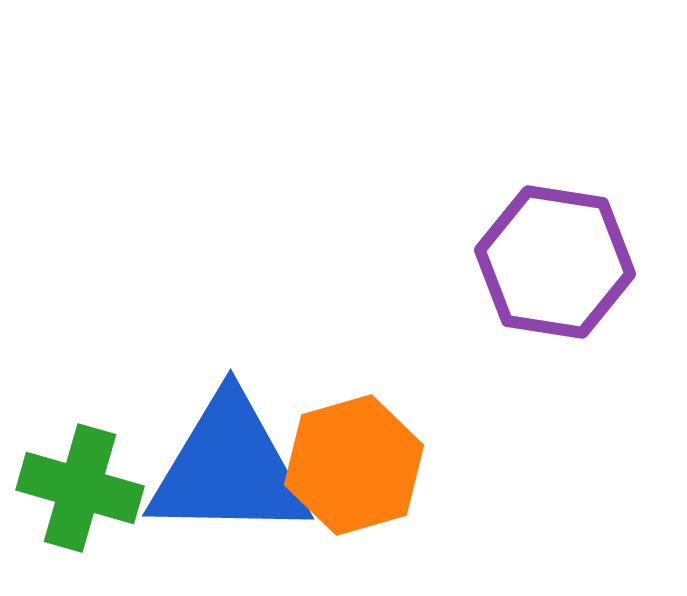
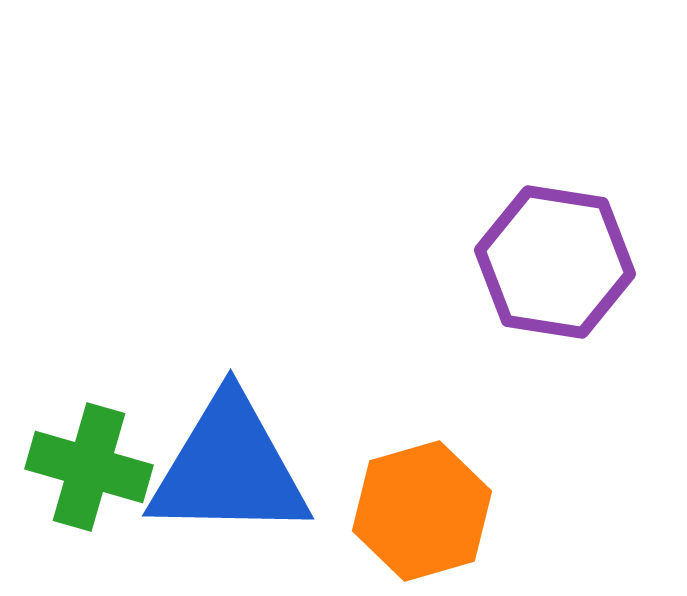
orange hexagon: moved 68 px right, 46 px down
green cross: moved 9 px right, 21 px up
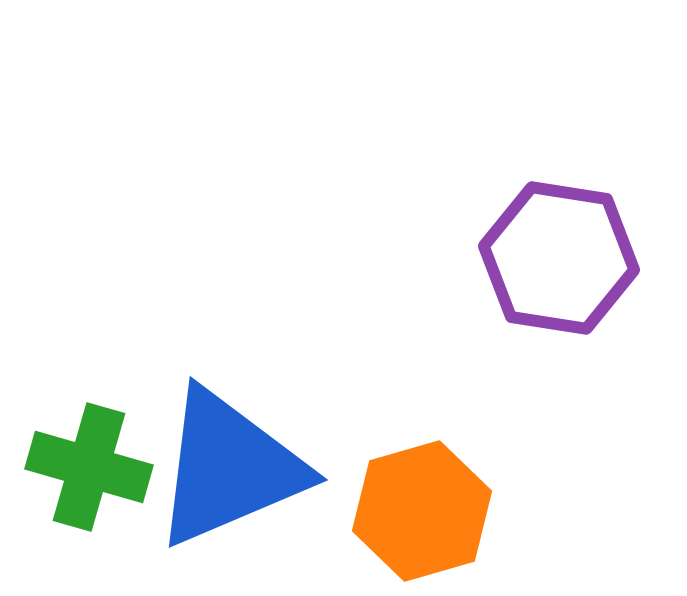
purple hexagon: moved 4 px right, 4 px up
blue triangle: rotated 24 degrees counterclockwise
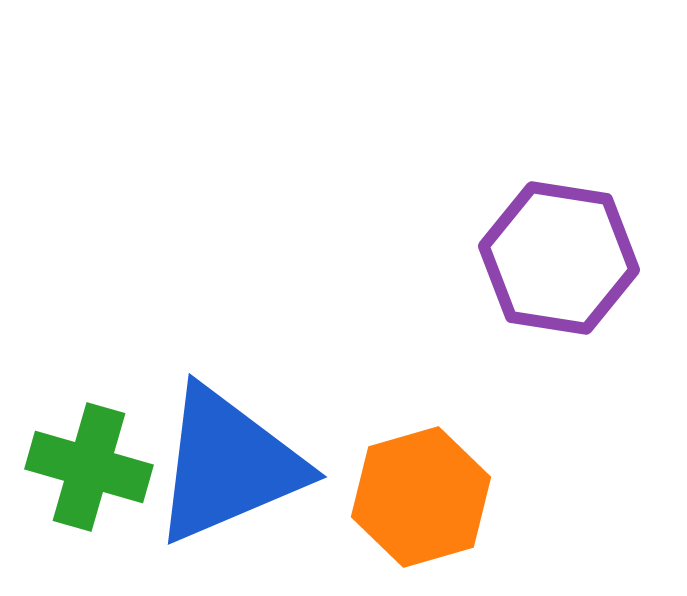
blue triangle: moved 1 px left, 3 px up
orange hexagon: moved 1 px left, 14 px up
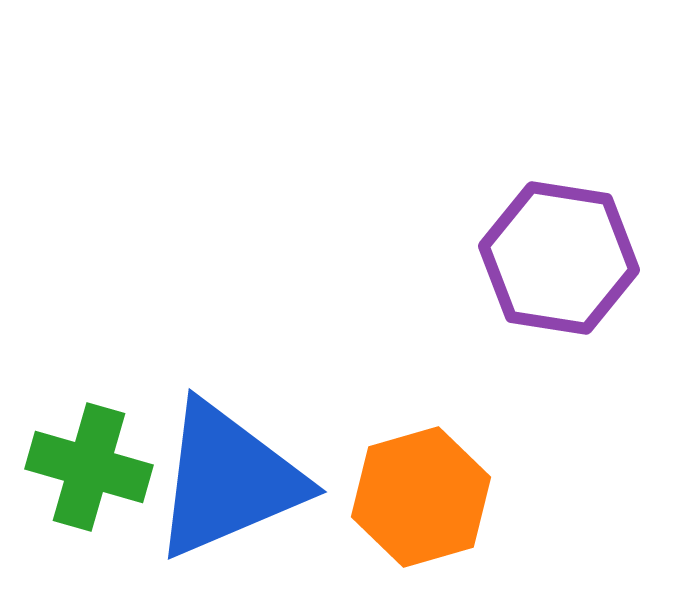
blue triangle: moved 15 px down
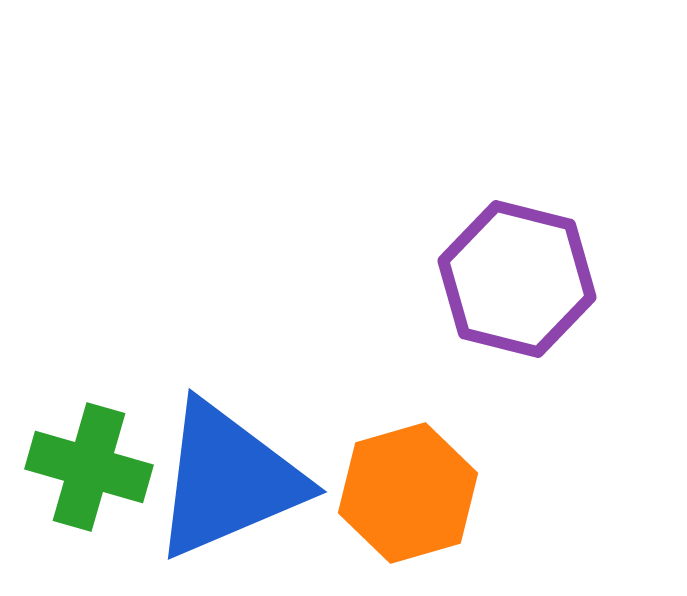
purple hexagon: moved 42 px left, 21 px down; rotated 5 degrees clockwise
orange hexagon: moved 13 px left, 4 px up
